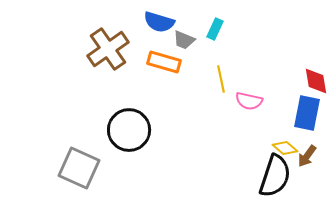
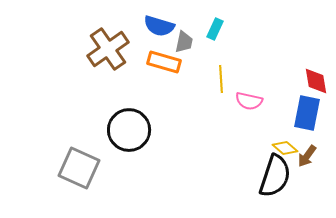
blue semicircle: moved 4 px down
gray trapezoid: moved 2 px down; rotated 100 degrees counterclockwise
yellow line: rotated 8 degrees clockwise
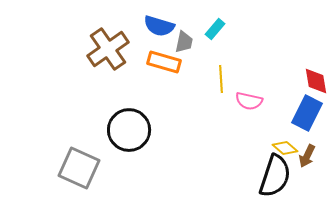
cyan rectangle: rotated 15 degrees clockwise
blue rectangle: rotated 16 degrees clockwise
brown arrow: rotated 10 degrees counterclockwise
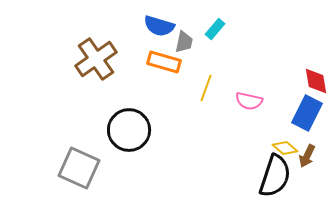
brown cross: moved 12 px left, 10 px down
yellow line: moved 15 px left, 9 px down; rotated 24 degrees clockwise
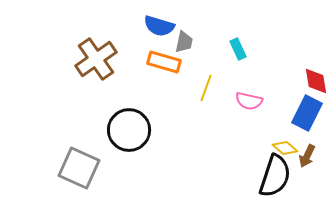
cyan rectangle: moved 23 px right, 20 px down; rotated 65 degrees counterclockwise
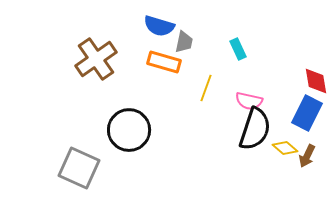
black semicircle: moved 20 px left, 47 px up
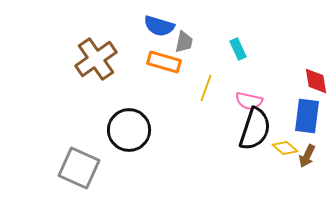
blue rectangle: moved 3 px down; rotated 20 degrees counterclockwise
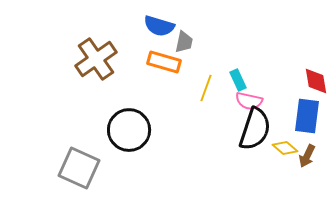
cyan rectangle: moved 31 px down
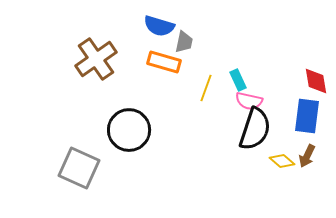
yellow diamond: moved 3 px left, 13 px down
